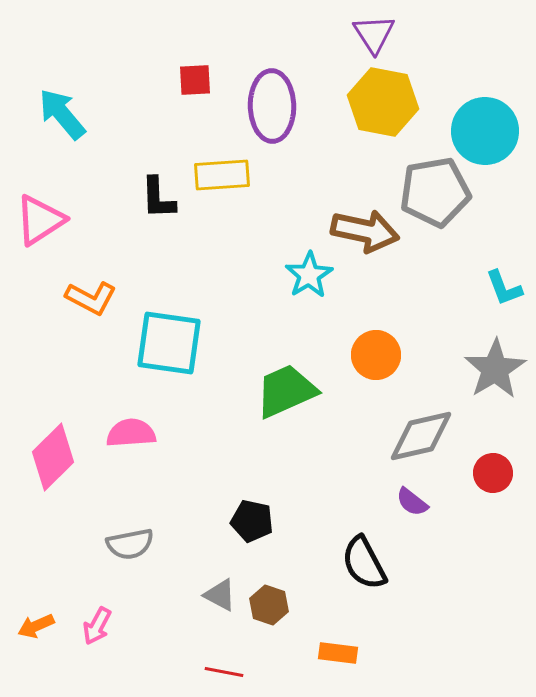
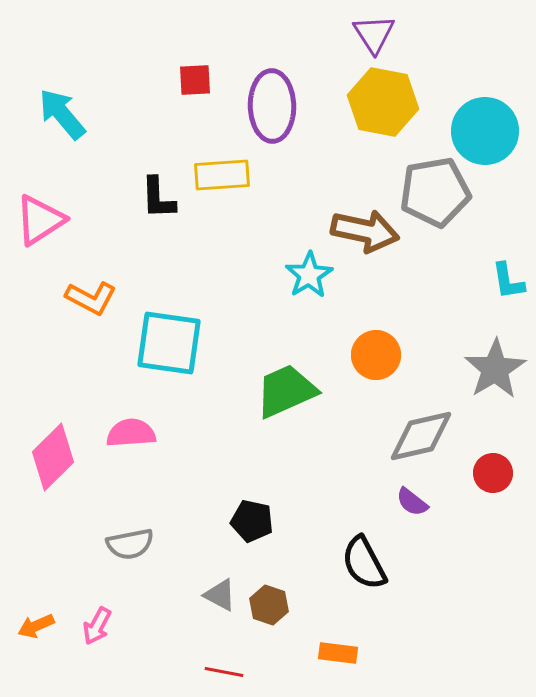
cyan L-shape: moved 4 px right, 7 px up; rotated 12 degrees clockwise
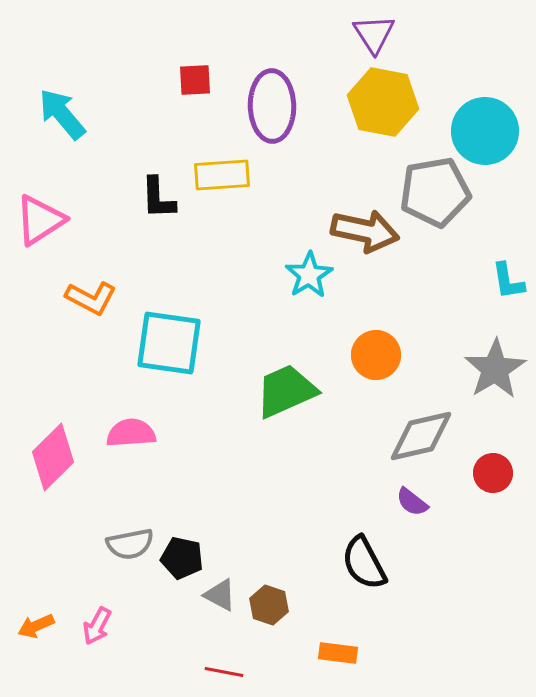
black pentagon: moved 70 px left, 37 px down
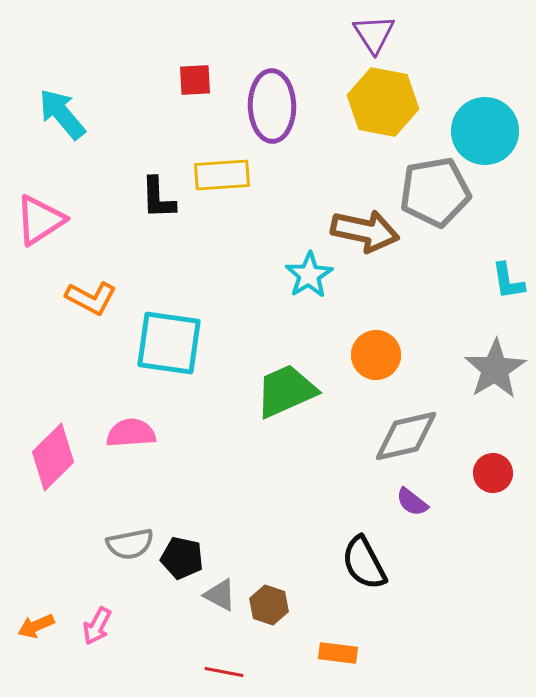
gray diamond: moved 15 px left
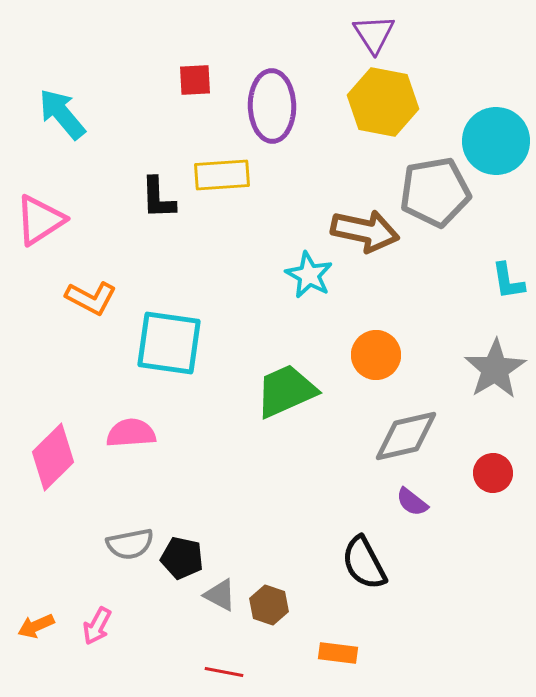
cyan circle: moved 11 px right, 10 px down
cyan star: rotated 12 degrees counterclockwise
